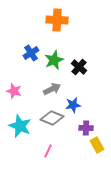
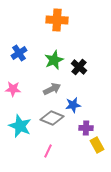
blue cross: moved 12 px left
pink star: moved 1 px left, 2 px up; rotated 14 degrees counterclockwise
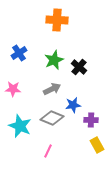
purple cross: moved 5 px right, 8 px up
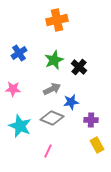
orange cross: rotated 15 degrees counterclockwise
blue star: moved 2 px left, 3 px up
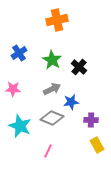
green star: moved 2 px left; rotated 18 degrees counterclockwise
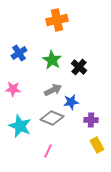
gray arrow: moved 1 px right, 1 px down
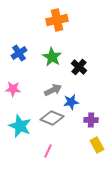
green star: moved 3 px up
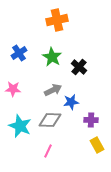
gray diamond: moved 2 px left, 2 px down; rotated 20 degrees counterclockwise
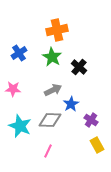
orange cross: moved 10 px down
blue star: moved 2 px down; rotated 21 degrees counterclockwise
purple cross: rotated 32 degrees clockwise
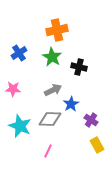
black cross: rotated 28 degrees counterclockwise
gray diamond: moved 1 px up
